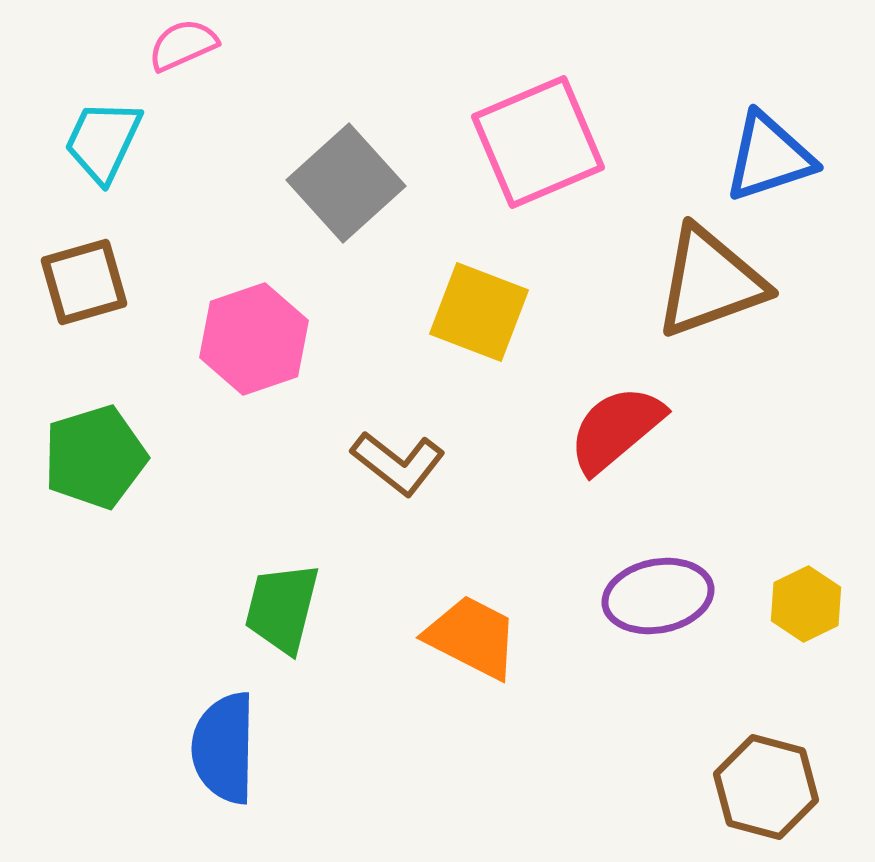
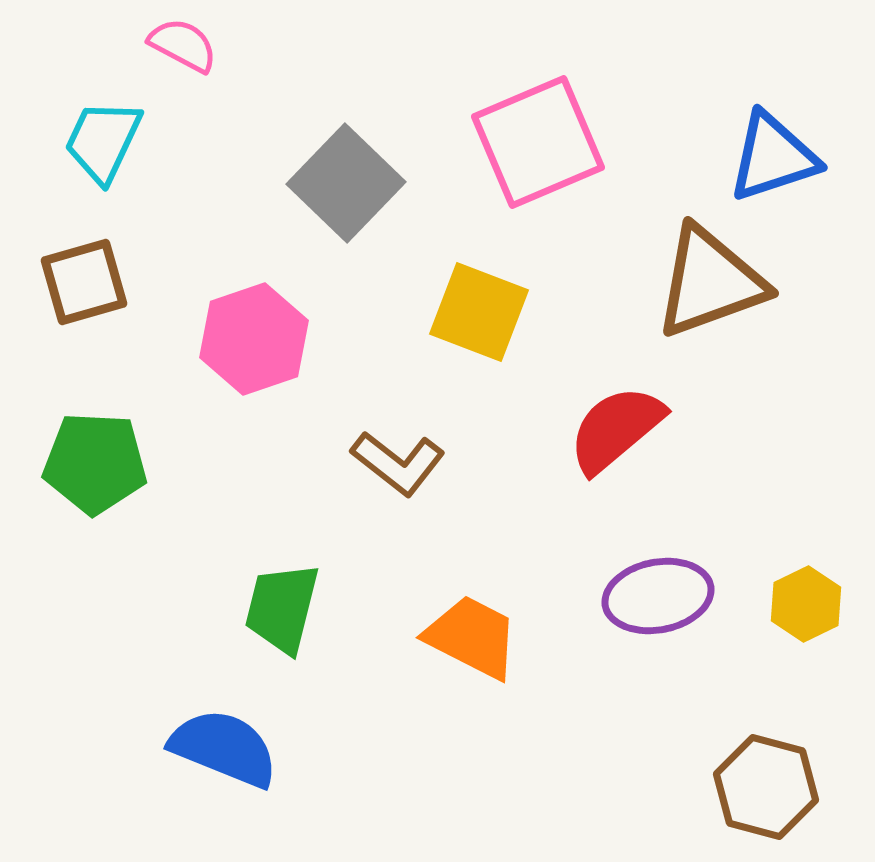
pink semicircle: rotated 52 degrees clockwise
blue triangle: moved 4 px right
gray square: rotated 4 degrees counterclockwise
green pentagon: moved 6 px down; rotated 20 degrees clockwise
blue semicircle: rotated 111 degrees clockwise
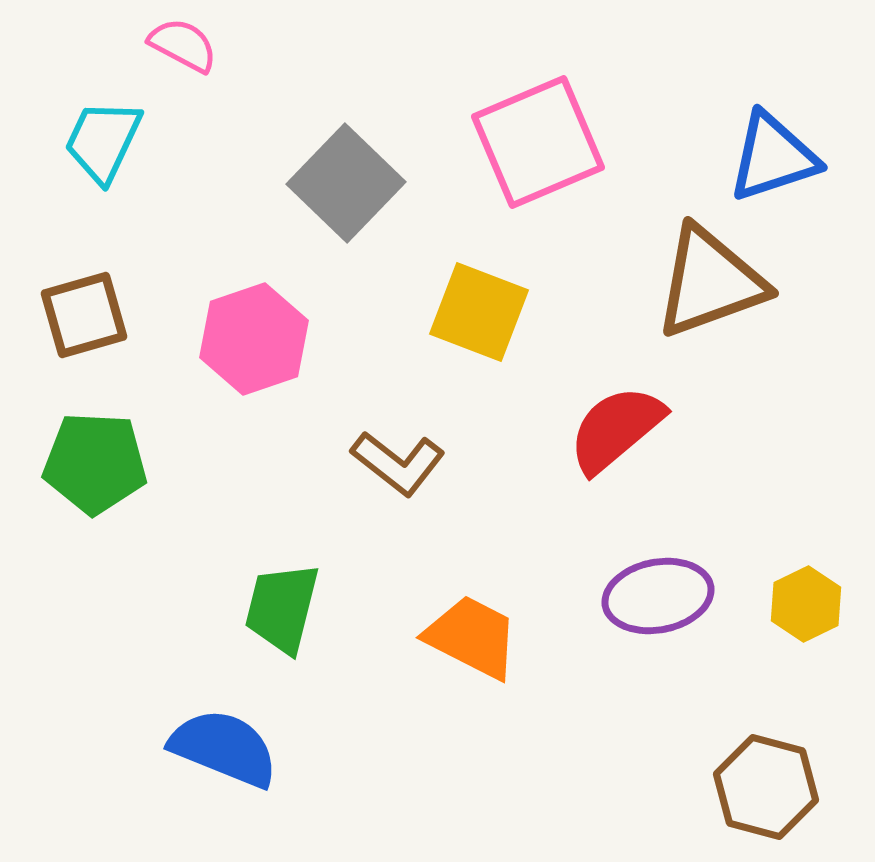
brown square: moved 33 px down
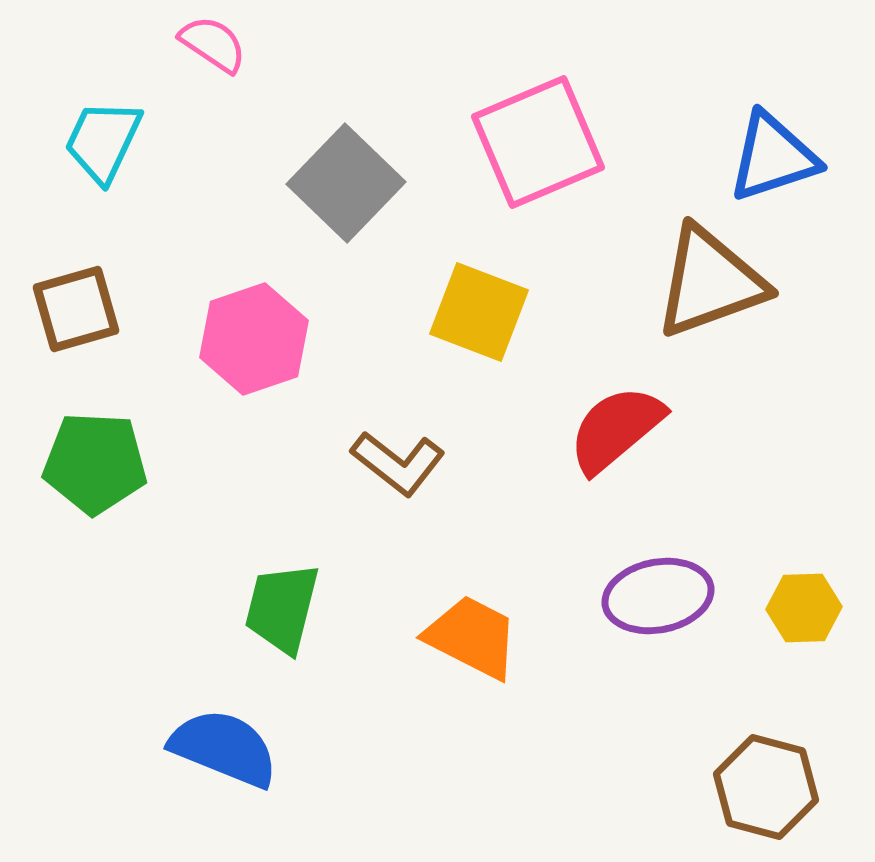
pink semicircle: moved 30 px right, 1 px up; rotated 6 degrees clockwise
brown square: moved 8 px left, 6 px up
yellow hexagon: moved 2 px left, 4 px down; rotated 24 degrees clockwise
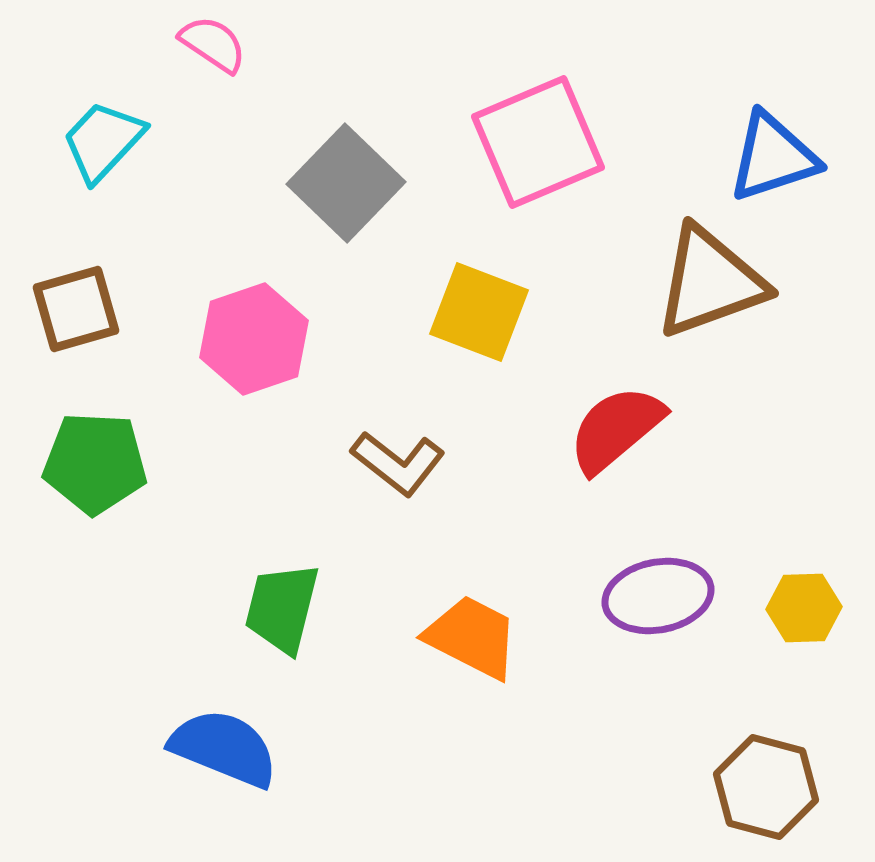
cyan trapezoid: rotated 18 degrees clockwise
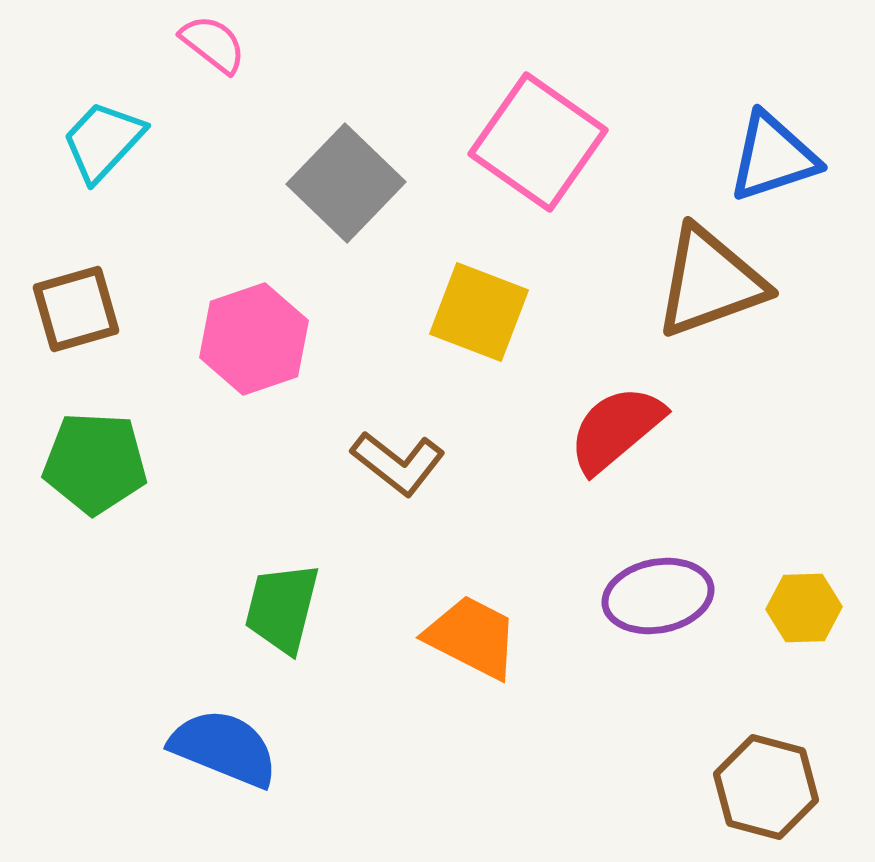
pink semicircle: rotated 4 degrees clockwise
pink square: rotated 32 degrees counterclockwise
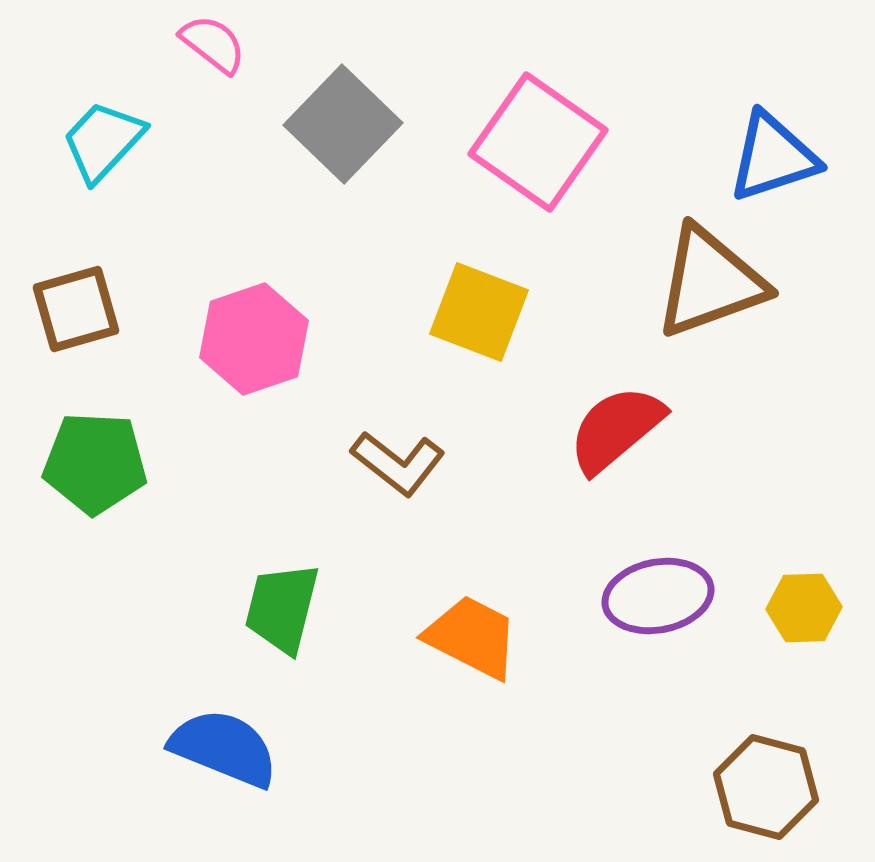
gray square: moved 3 px left, 59 px up
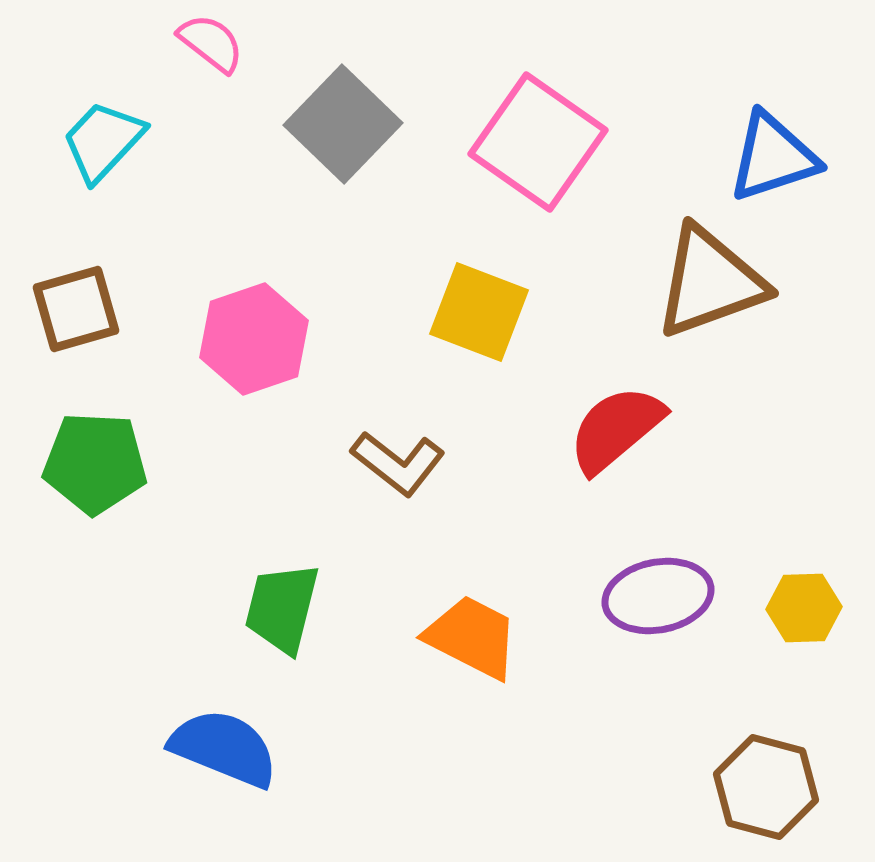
pink semicircle: moved 2 px left, 1 px up
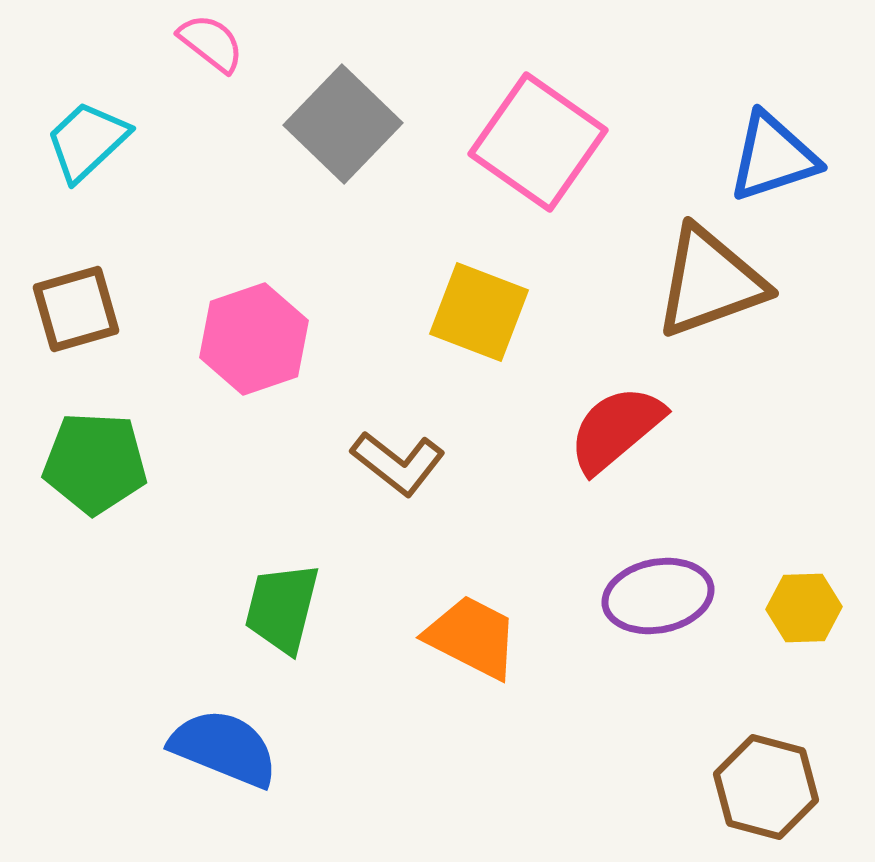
cyan trapezoid: moved 16 px left; rotated 4 degrees clockwise
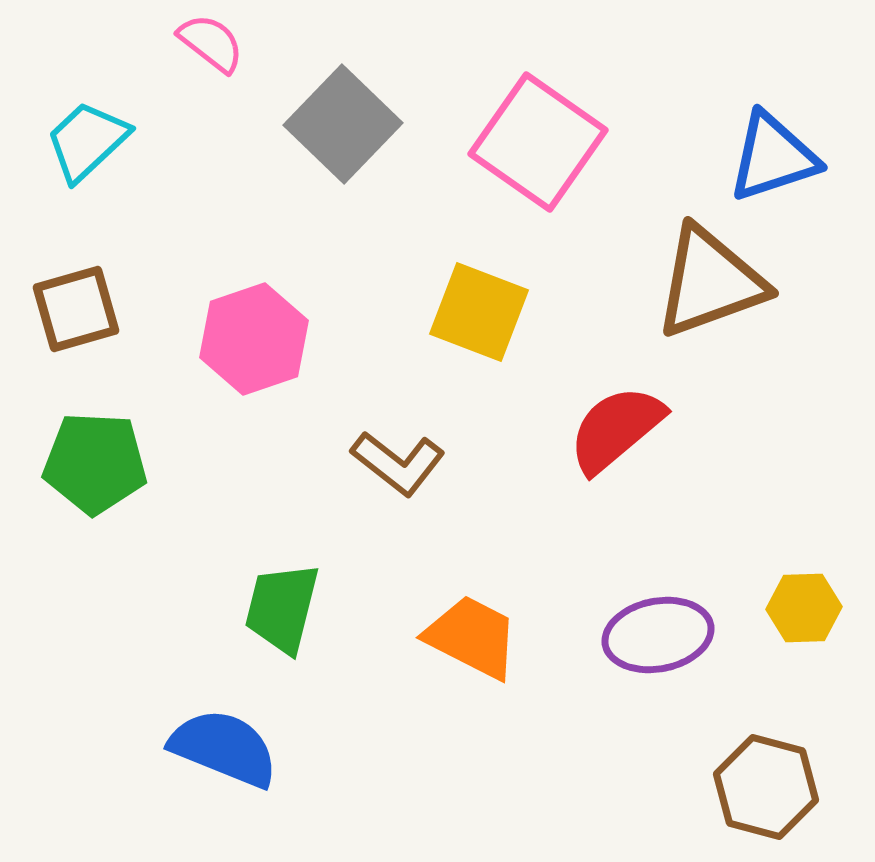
purple ellipse: moved 39 px down
